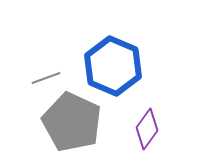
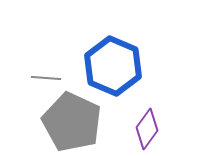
gray line: rotated 24 degrees clockwise
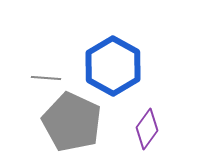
blue hexagon: rotated 6 degrees clockwise
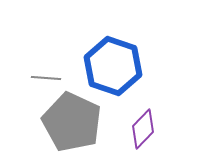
blue hexagon: rotated 10 degrees counterclockwise
purple diamond: moved 4 px left; rotated 9 degrees clockwise
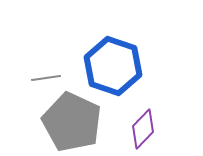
gray line: rotated 12 degrees counterclockwise
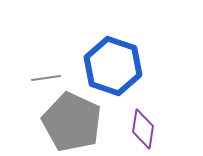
purple diamond: rotated 36 degrees counterclockwise
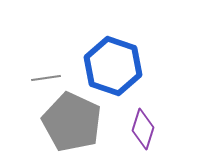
purple diamond: rotated 9 degrees clockwise
